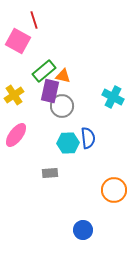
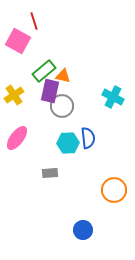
red line: moved 1 px down
pink ellipse: moved 1 px right, 3 px down
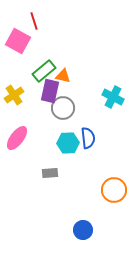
gray circle: moved 1 px right, 2 px down
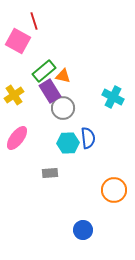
purple rectangle: rotated 45 degrees counterclockwise
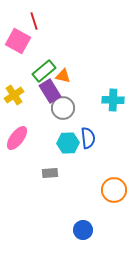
cyan cross: moved 3 px down; rotated 25 degrees counterclockwise
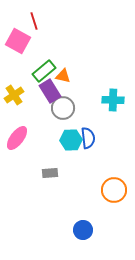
cyan hexagon: moved 3 px right, 3 px up
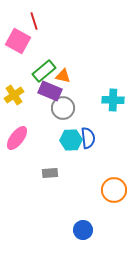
purple rectangle: rotated 35 degrees counterclockwise
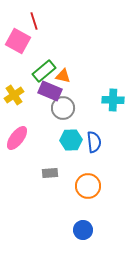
blue semicircle: moved 6 px right, 4 px down
orange circle: moved 26 px left, 4 px up
